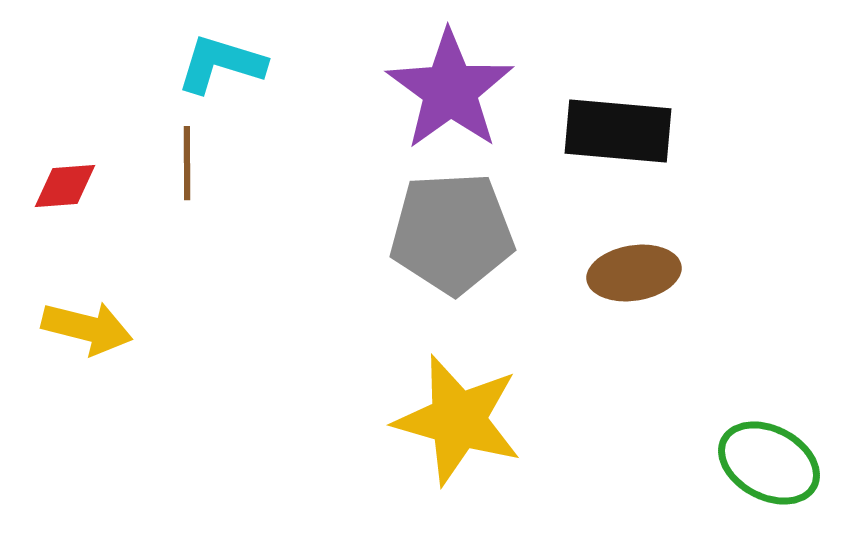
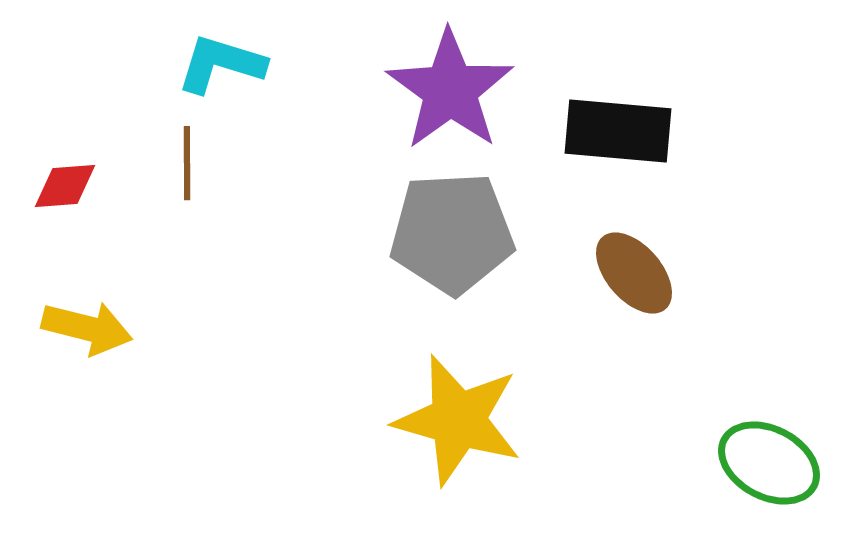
brown ellipse: rotated 58 degrees clockwise
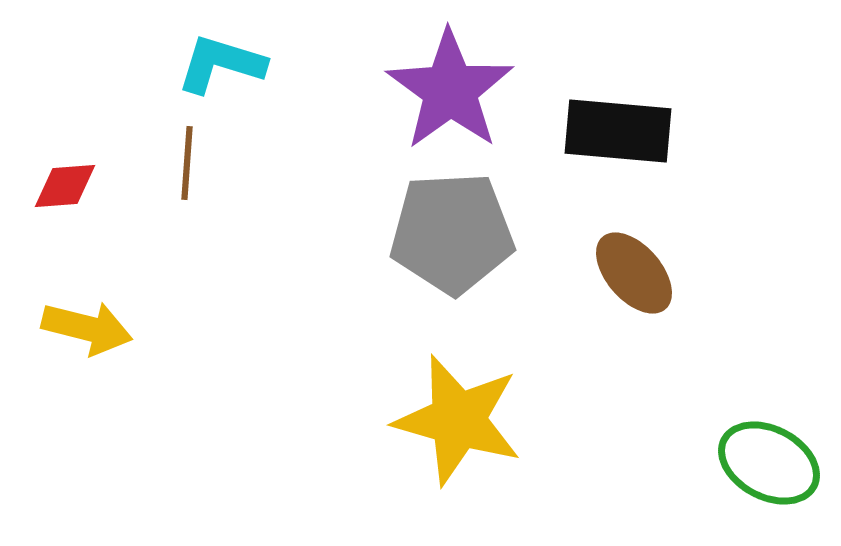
brown line: rotated 4 degrees clockwise
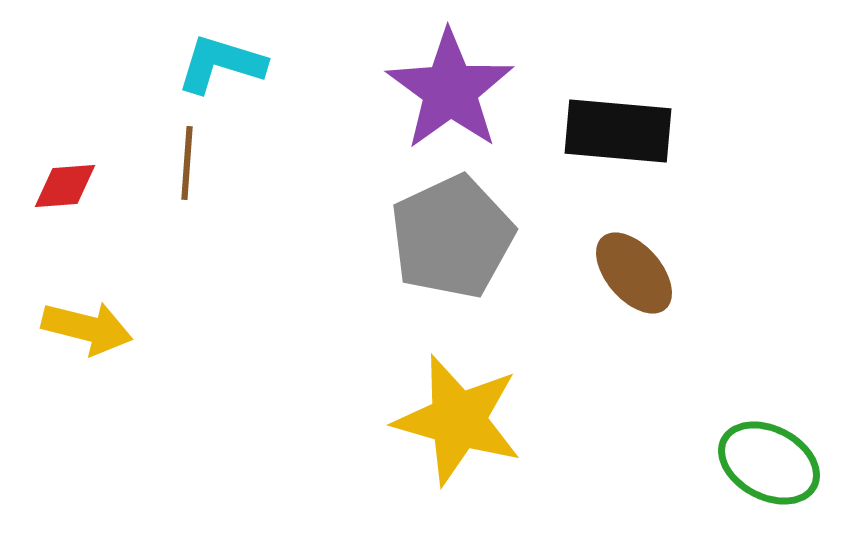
gray pentagon: moved 4 px down; rotated 22 degrees counterclockwise
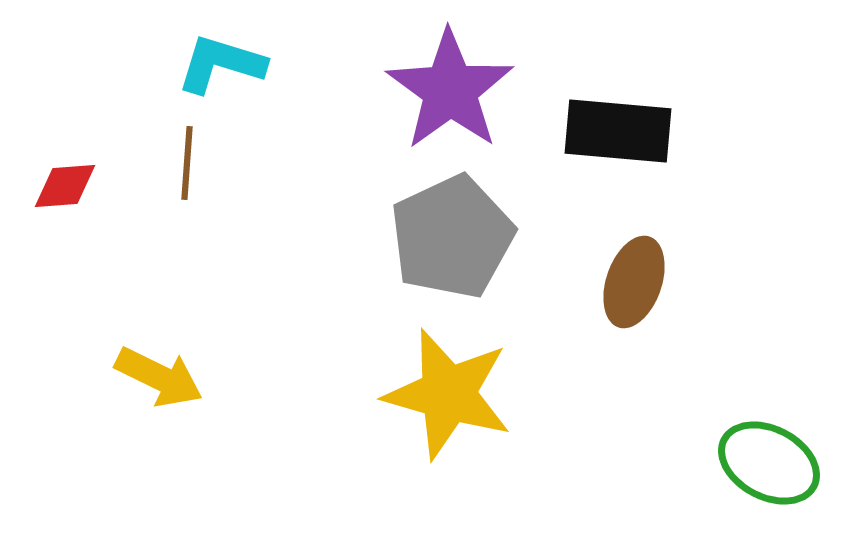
brown ellipse: moved 9 px down; rotated 60 degrees clockwise
yellow arrow: moved 72 px right, 49 px down; rotated 12 degrees clockwise
yellow star: moved 10 px left, 26 px up
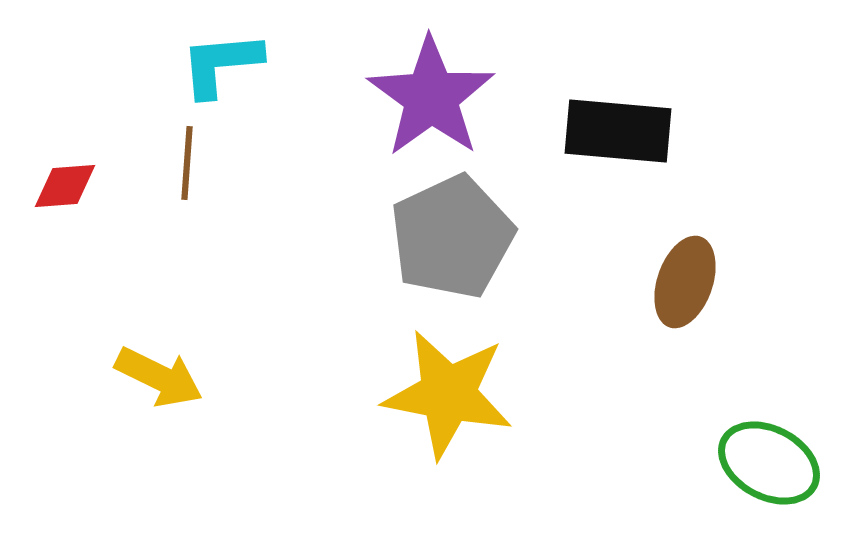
cyan L-shape: rotated 22 degrees counterclockwise
purple star: moved 19 px left, 7 px down
brown ellipse: moved 51 px right
yellow star: rotated 5 degrees counterclockwise
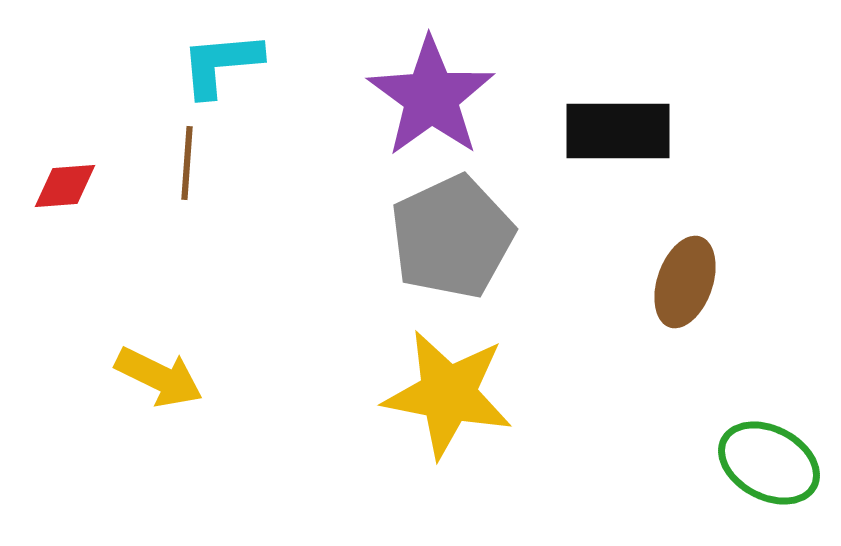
black rectangle: rotated 5 degrees counterclockwise
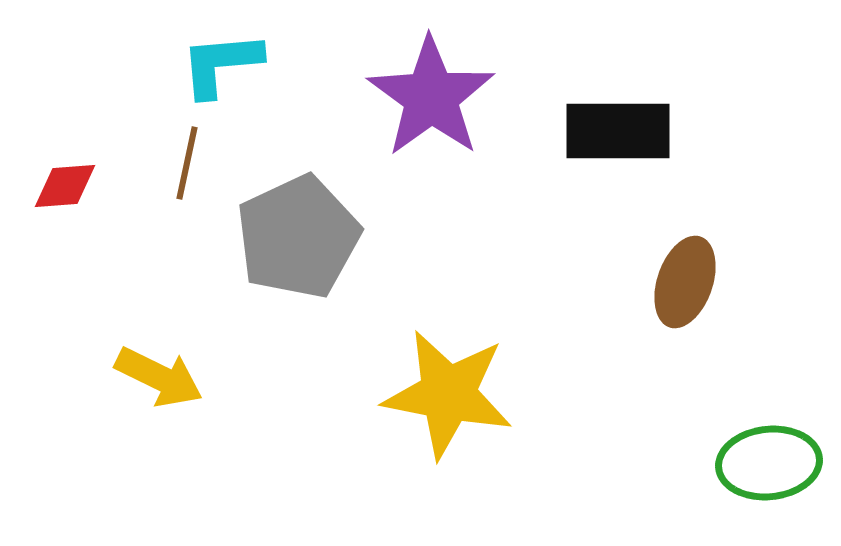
brown line: rotated 8 degrees clockwise
gray pentagon: moved 154 px left
green ellipse: rotated 34 degrees counterclockwise
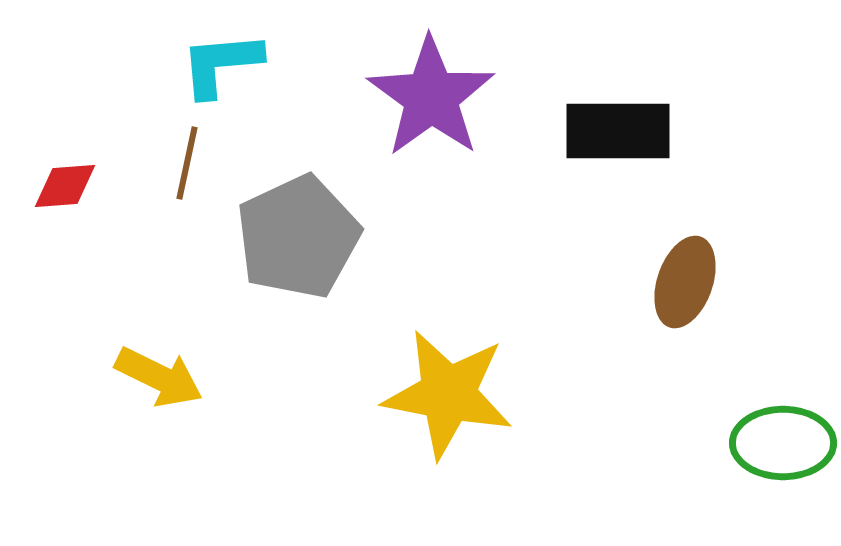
green ellipse: moved 14 px right, 20 px up; rotated 6 degrees clockwise
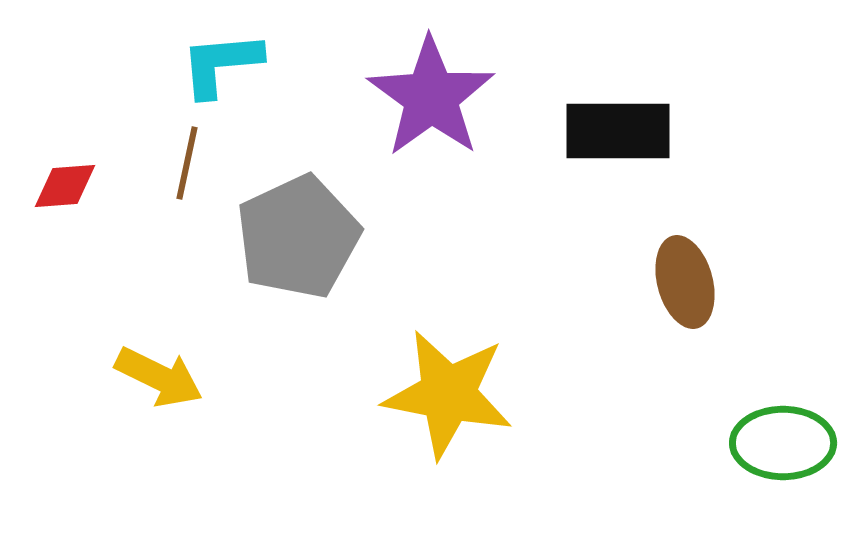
brown ellipse: rotated 34 degrees counterclockwise
